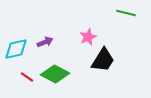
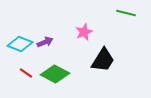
pink star: moved 4 px left, 5 px up
cyan diamond: moved 4 px right, 5 px up; rotated 35 degrees clockwise
red line: moved 1 px left, 4 px up
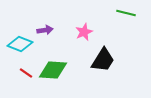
purple arrow: moved 12 px up; rotated 14 degrees clockwise
green diamond: moved 2 px left, 4 px up; rotated 24 degrees counterclockwise
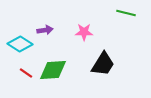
pink star: rotated 24 degrees clockwise
cyan diamond: rotated 10 degrees clockwise
black trapezoid: moved 4 px down
green diamond: rotated 8 degrees counterclockwise
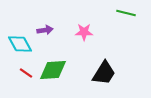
cyan diamond: rotated 30 degrees clockwise
black trapezoid: moved 1 px right, 9 px down
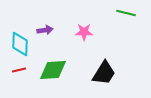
cyan diamond: rotated 30 degrees clockwise
red line: moved 7 px left, 3 px up; rotated 48 degrees counterclockwise
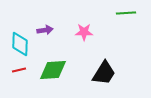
green line: rotated 18 degrees counterclockwise
